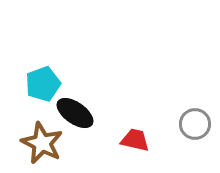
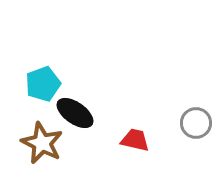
gray circle: moved 1 px right, 1 px up
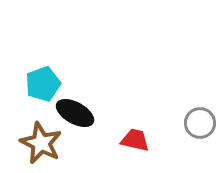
black ellipse: rotated 6 degrees counterclockwise
gray circle: moved 4 px right
brown star: moved 1 px left
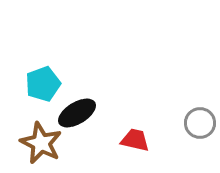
black ellipse: moved 2 px right; rotated 60 degrees counterclockwise
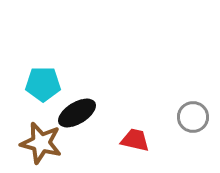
cyan pentagon: rotated 20 degrees clockwise
gray circle: moved 7 px left, 6 px up
brown star: rotated 12 degrees counterclockwise
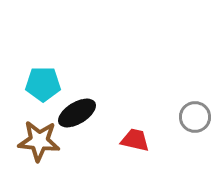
gray circle: moved 2 px right
brown star: moved 2 px left, 2 px up; rotated 9 degrees counterclockwise
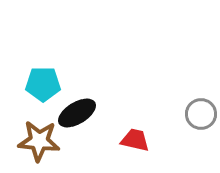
gray circle: moved 6 px right, 3 px up
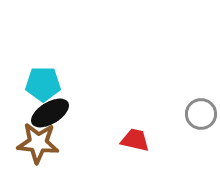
black ellipse: moved 27 px left
brown star: moved 1 px left, 2 px down
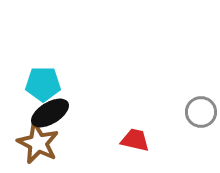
gray circle: moved 2 px up
brown star: rotated 21 degrees clockwise
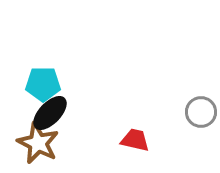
black ellipse: rotated 15 degrees counterclockwise
